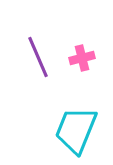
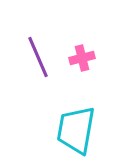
cyan trapezoid: rotated 12 degrees counterclockwise
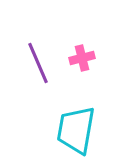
purple line: moved 6 px down
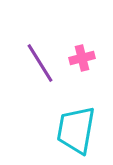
purple line: moved 2 px right; rotated 9 degrees counterclockwise
